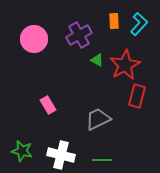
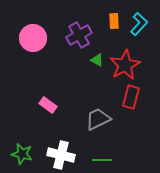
pink circle: moved 1 px left, 1 px up
red rectangle: moved 6 px left, 1 px down
pink rectangle: rotated 24 degrees counterclockwise
green star: moved 3 px down
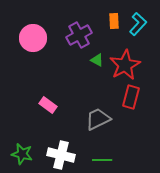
cyan L-shape: moved 1 px left
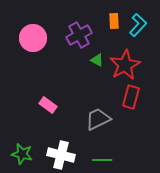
cyan L-shape: moved 1 px down
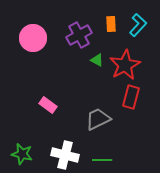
orange rectangle: moved 3 px left, 3 px down
white cross: moved 4 px right
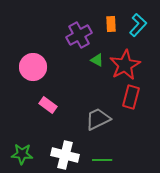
pink circle: moved 29 px down
green star: rotated 10 degrees counterclockwise
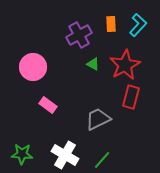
green triangle: moved 4 px left, 4 px down
white cross: rotated 16 degrees clockwise
green line: rotated 48 degrees counterclockwise
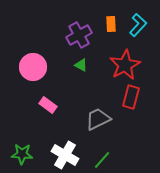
green triangle: moved 12 px left, 1 px down
